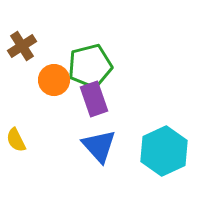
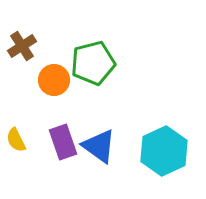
green pentagon: moved 3 px right, 3 px up
purple rectangle: moved 31 px left, 43 px down
blue triangle: rotated 12 degrees counterclockwise
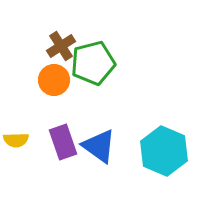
brown cross: moved 39 px right
yellow semicircle: rotated 65 degrees counterclockwise
cyan hexagon: rotated 12 degrees counterclockwise
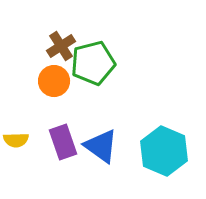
orange circle: moved 1 px down
blue triangle: moved 2 px right
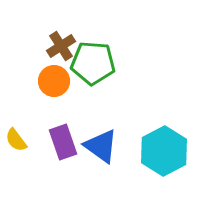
green pentagon: rotated 18 degrees clockwise
yellow semicircle: rotated 55 degrees clockwise
cyan hexagon: rotated 9 degrees clockwise
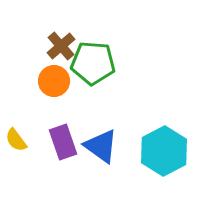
brown cross: rotated 8 degrees counterclockwise
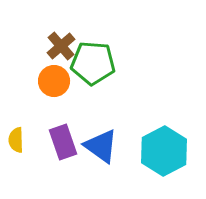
yellow semicircle: rotated 35 degrees clockwise
